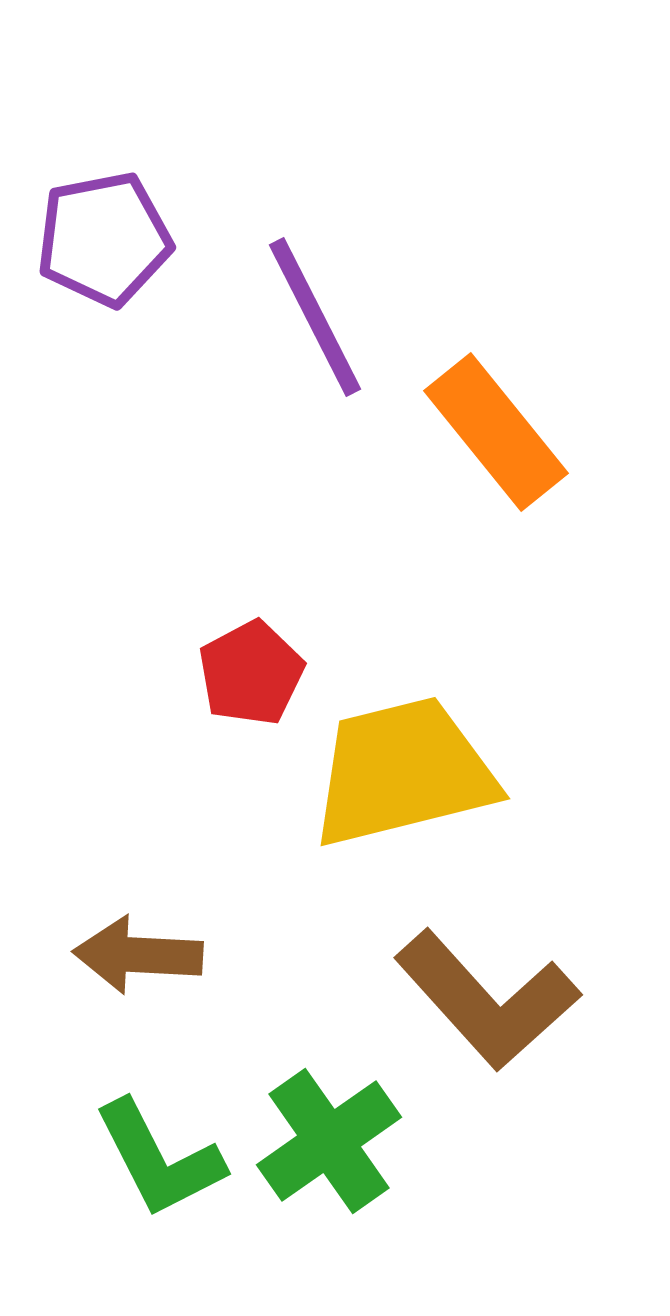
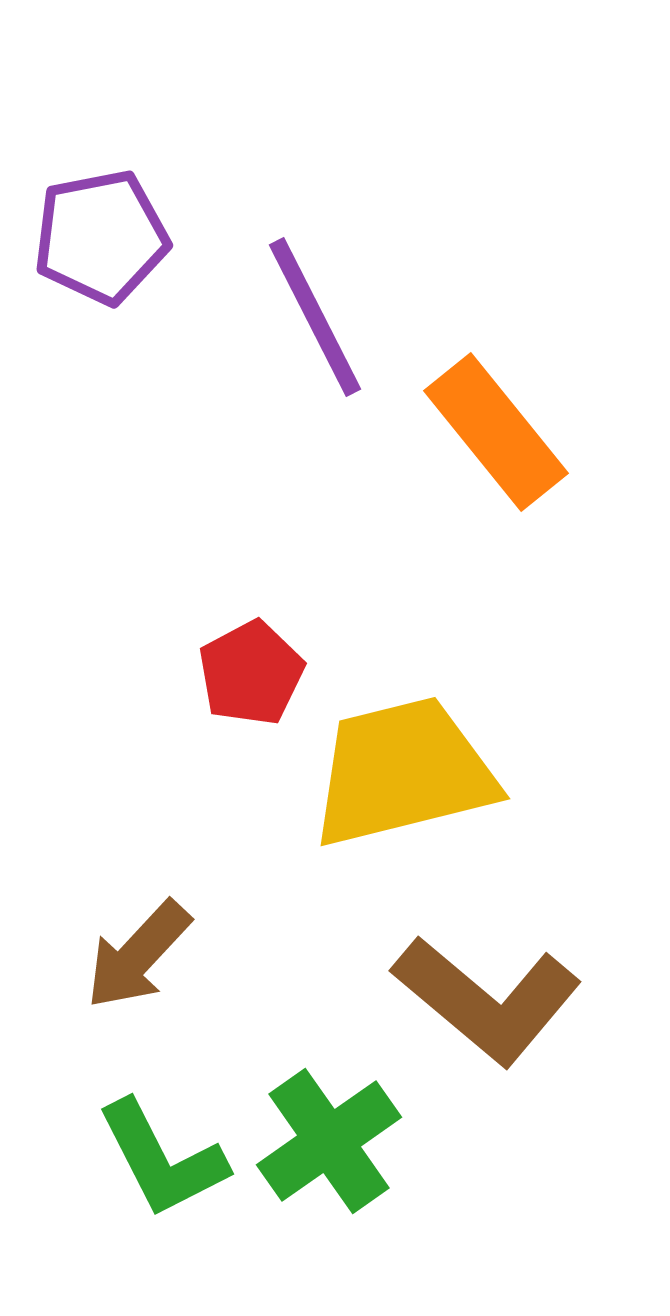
purple pentagon: moved 3 px left, 2 px up
brown arrow: rotated 50 degrees counterclockwise
brown L-shape: rotated 8 degrees counterclockwise
green L-shape: moved 3 px right
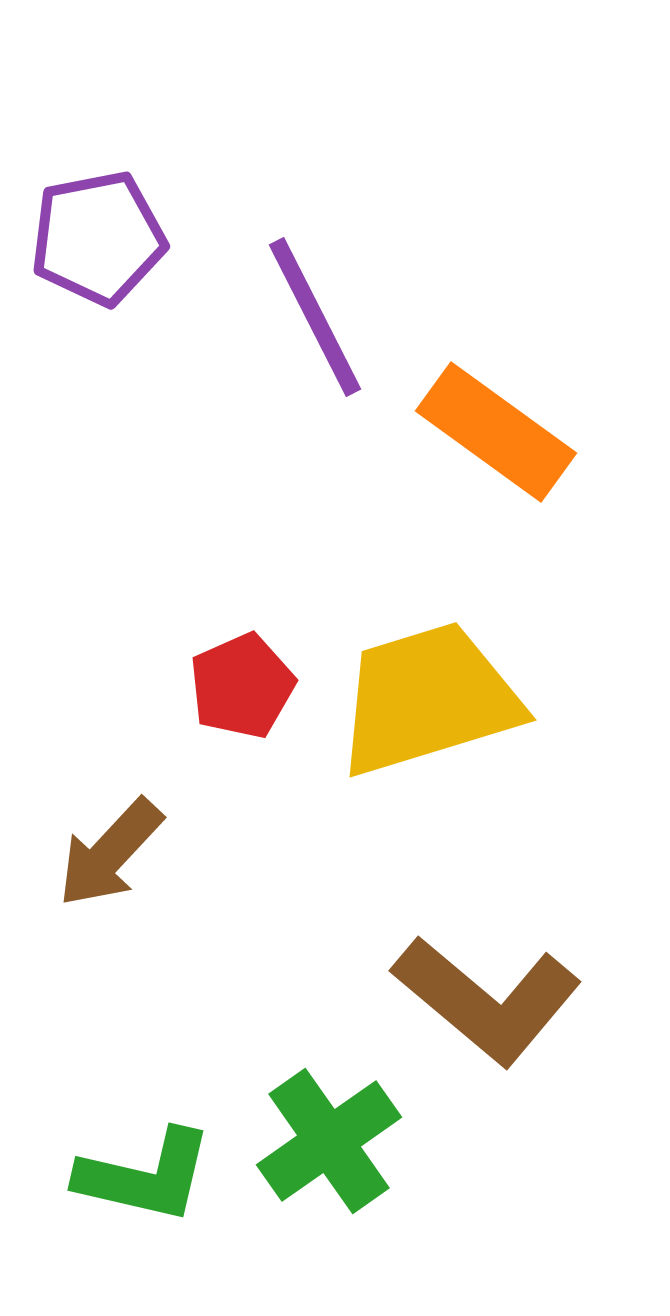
purple pentagon: moved 3 px left, 1 px down
orange rectangle: rotated 15 degrees counterclockwise
red pentagon: moved 9 px left, 13 px down; rotated 4 degrees clockwise
yellow trapezoid: moved 25 px right, 73 px up; rotated 3 degrees counterclockwise
brown arrow: moved 28 px left, 102 px up
green L-shape: moved 17 px left, 17 px down; rotated 50 degrees counterclockwise
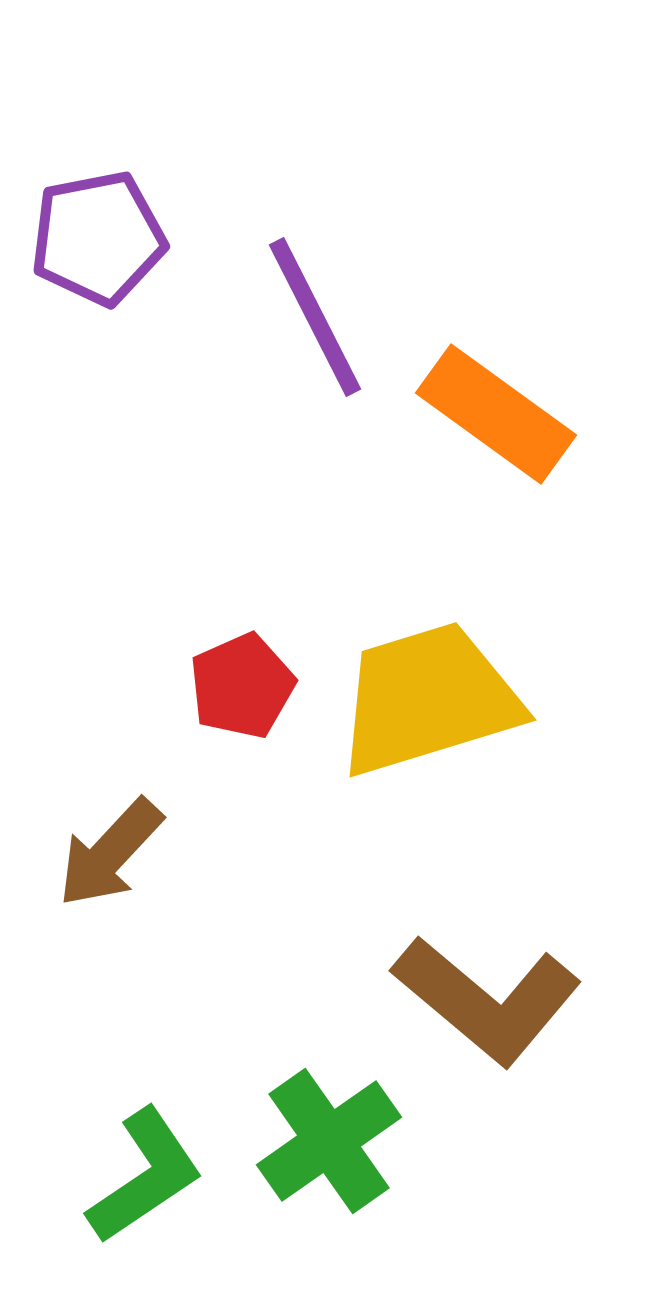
orange rectangle: moved 18 px up
green L-shape: rotated 47 degrees counterclockwise
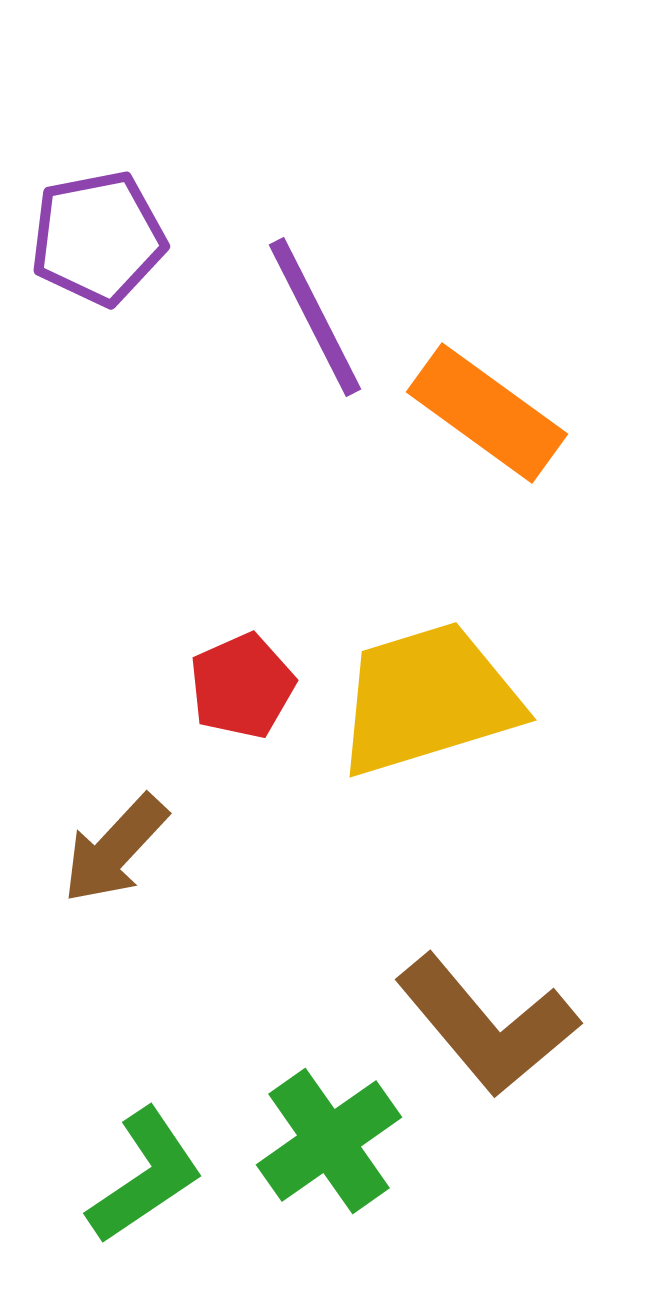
orange rectangle: moved 9 px left, 1 px up
brown arrow: moved 5 px right, 4 px up
brown L-shape: moved 25 px down; rotated 10 degrees clockwise
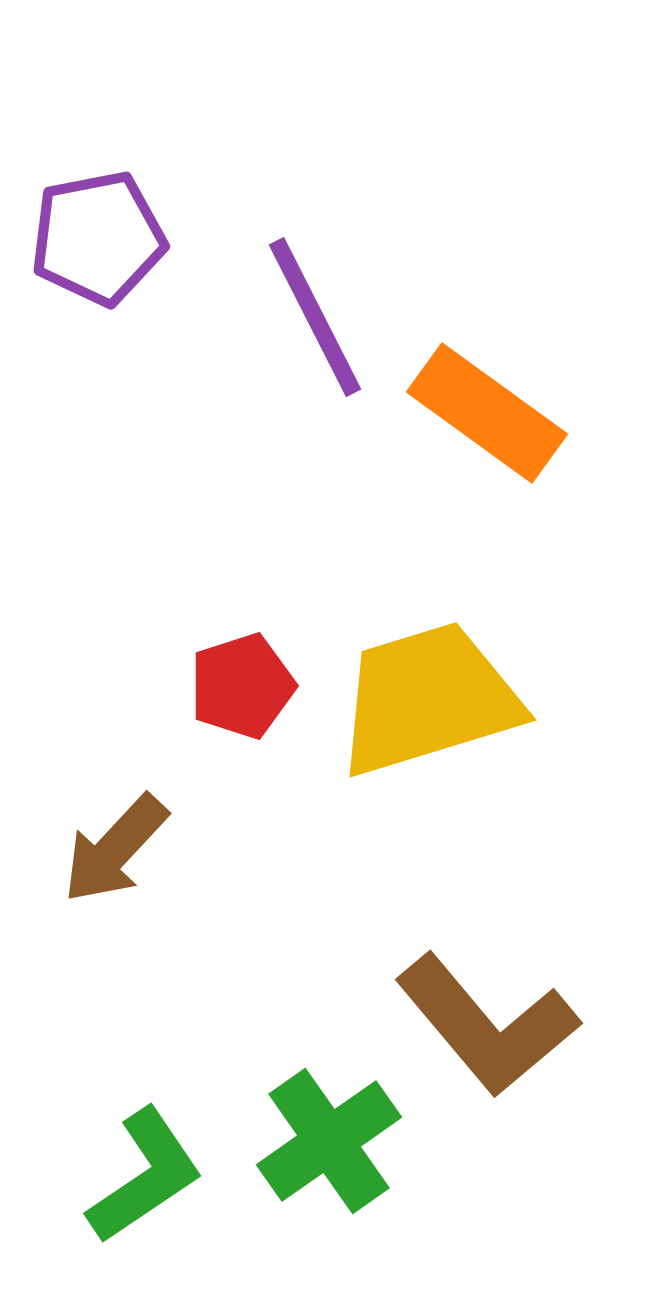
red pentagon: rotated 6 degrees clockwise
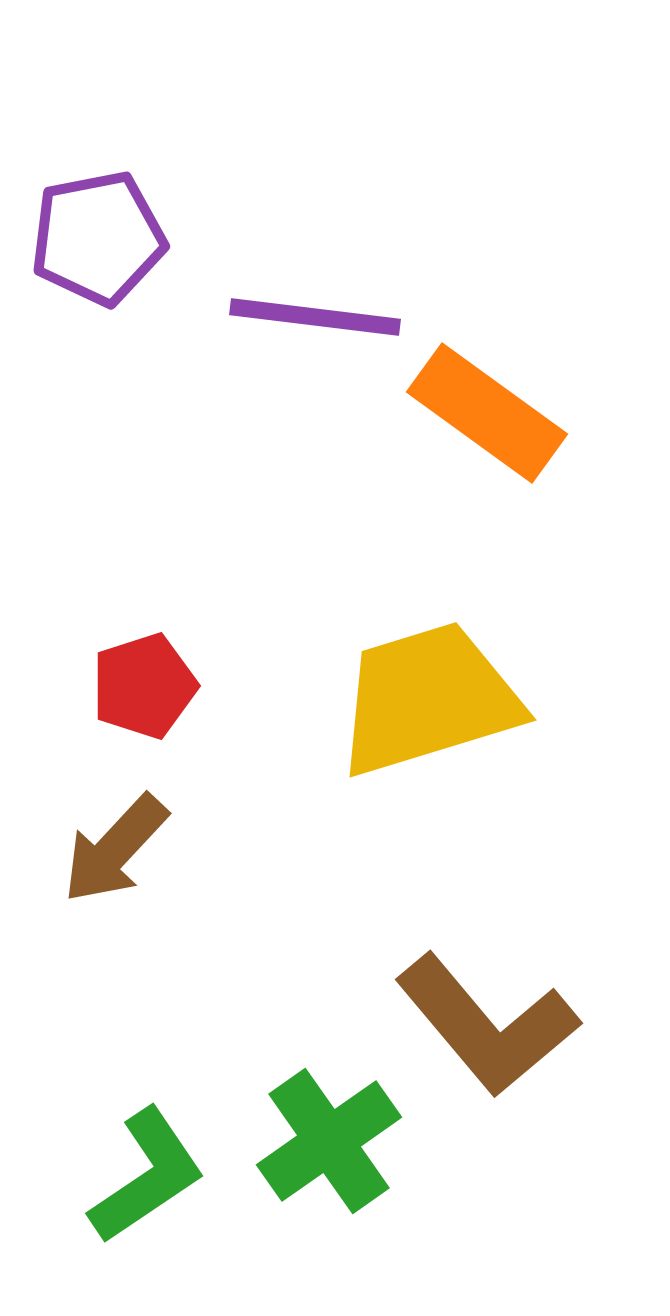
purple line: rotated 56 degrees counterclockwise
red pentagon: moved 98 px left
green L-shape: moved 2 px right
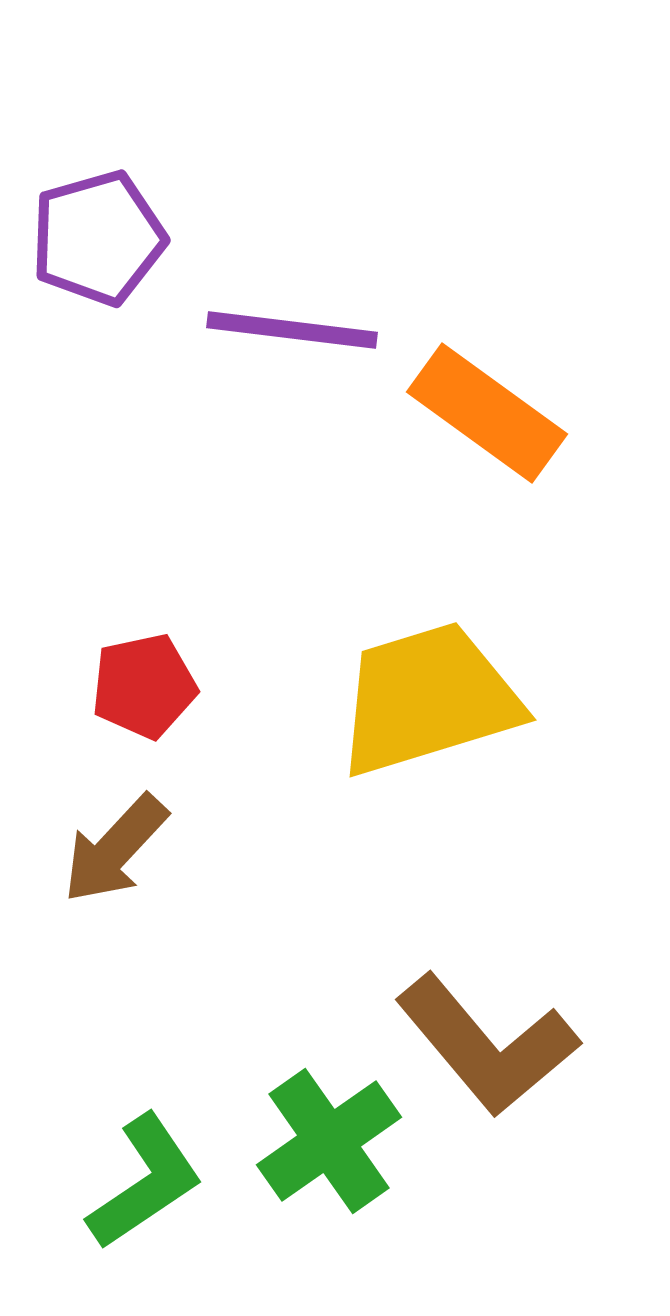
purple pentagon: rotated 5 degrees counterclockwise
purple line: moved 23 px left, 13 px down
red pentagon: rotated 6 degrees clockwise
brown L-shape: moved 20 px down
green L-shape: moved 2 px left, 6 px down
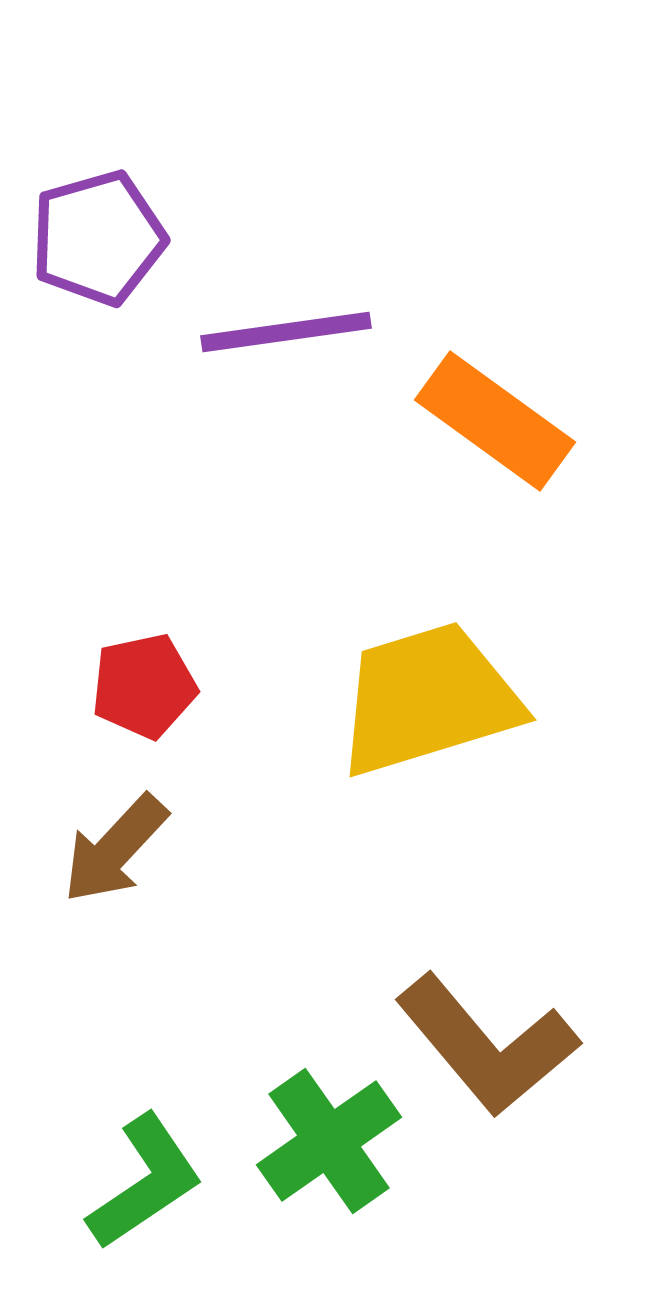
purple line: moved 6 px left, 2 px down; rotated 15 degrees counterclockwise
orange rectangle: moved 8 px right, 8 px down
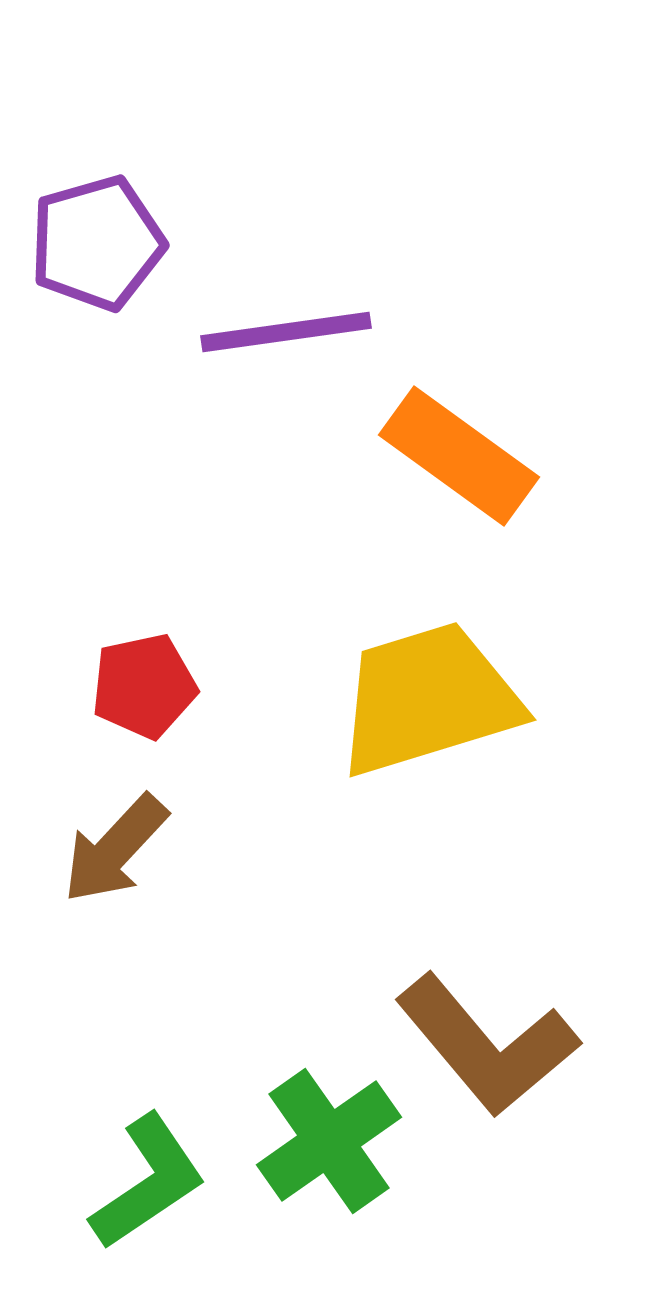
purple pentagon: moved 1 px left, 5 px down
orange rectangle: moved 36 px left, 35 px down
green L-shape: moved 3 px right
